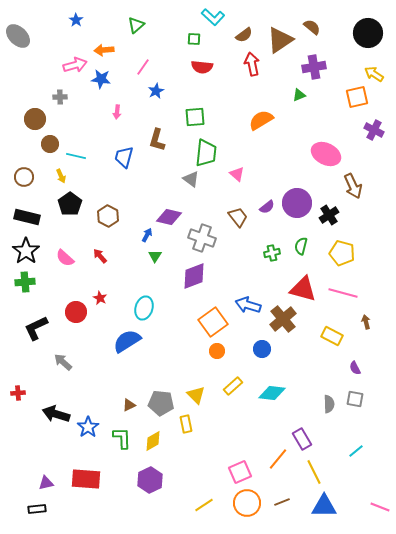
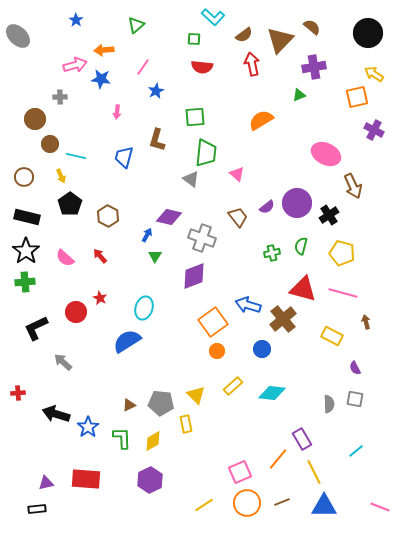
brown triangle at (280, 40): rotated 12 degrees counterclockwise
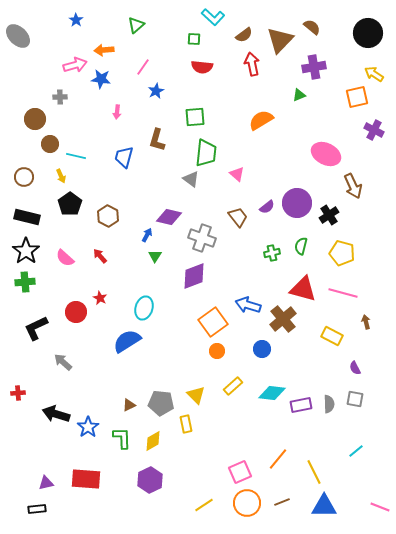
purple rectangle at (302, 439): moved 1 px left, 34 px up; rotated 70 degrees counterclockwise
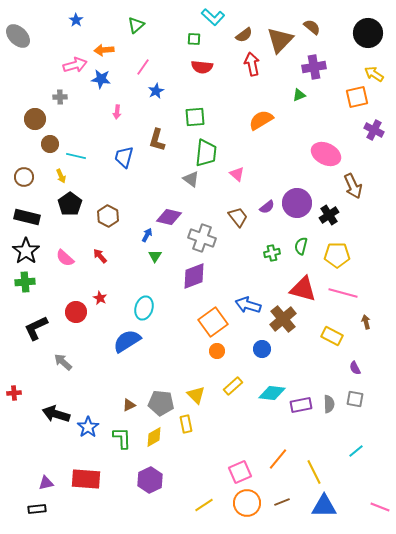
yellow pentagon at (342, 253): moved 5 px left, 2 px down; rotated 15 degrees counterclockwise
red cross at (18, 393): moved 4 px left
yellow diamond at (153, 441): moved 1 px right, 4 px up
